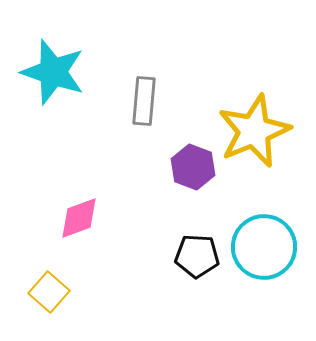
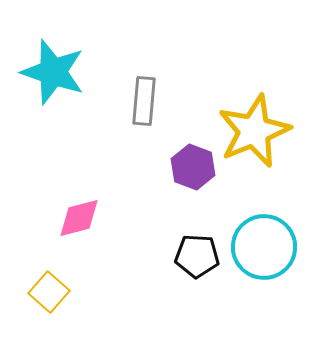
pink diamond: rotated 6 degrees clockwise
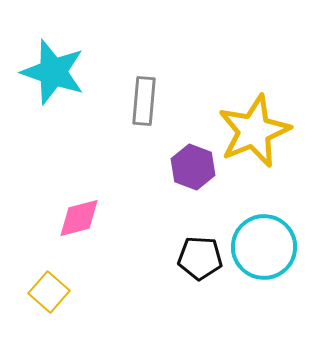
black pentagon: moved 3 px right, 2 px down
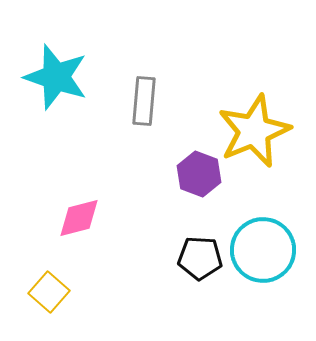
cyan star: moved 3 px right, 5 px down
purple hexagon: moved 6 px right, 7 px down
cyan circle: moved 1 px left, 3 px down
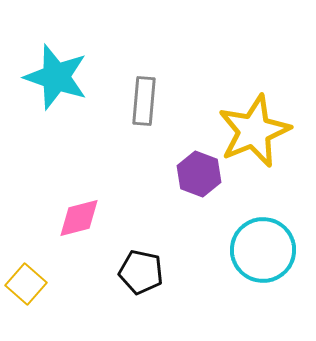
black pentagon: moved 59 px left, 14 px down; rotated 9 degrees clockwise
yellow square: moved 23 px left, 8 px up
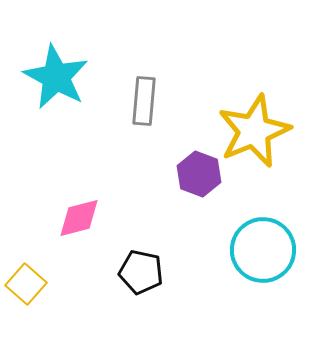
cyan star: rotated 10 degrees clockwise
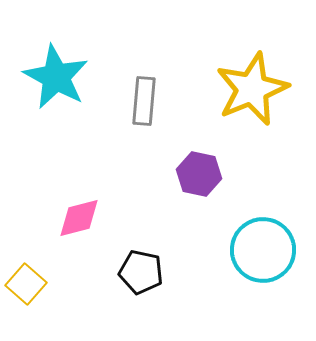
yellow star: moved 2 px left, 42 px up
purple hexagon: rotated 9 degrees counterclockwise
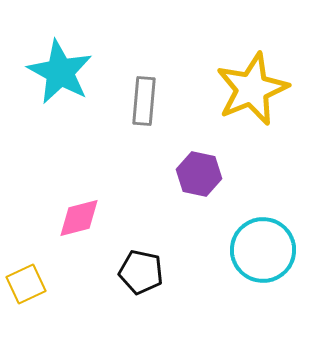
cyan star: moved 4 px right, 5 px up
yellow square: rotated 24 degrees clockwise
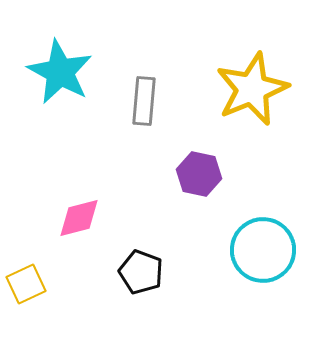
black pentagon: rotated 9 degrees clockwise
